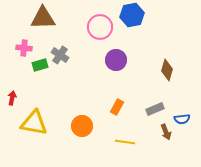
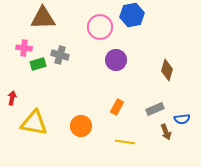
gray cross: rotated 18 degrees counterclockwise
green rectangle: moved 2 px left, 1 px up
orange circle: moved 1 px left
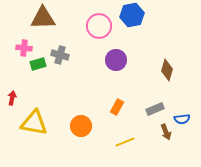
pink circle: moved 1 px left, 1 px up
yellow line: rotated 30 degrees counterclockwise
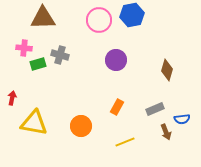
pink circle: moved 6 px up
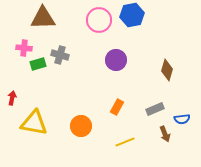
brown arrow: moved 1 px left, 2 px down
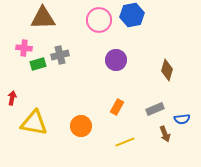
gray cross: rotated 30 degrees counterclockwise
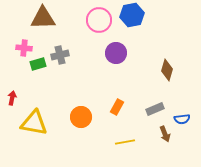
purple circle: moved 7 px up
orange circle: moved 9 px up
yellow line: rotated 12 degrees clockwise
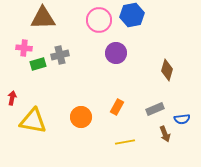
yellow triangle: moved 1 px left, 2 px up
